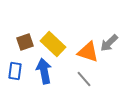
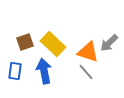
gray line: moved 2 px right, 7 px up
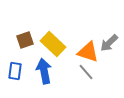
brown square: moved 2 px up
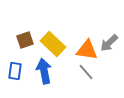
orange triangle: moved 1 px left, 2 px up; rotated 10 degrees counterclockwise
